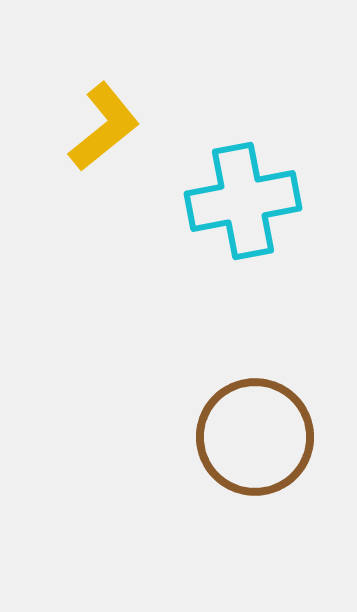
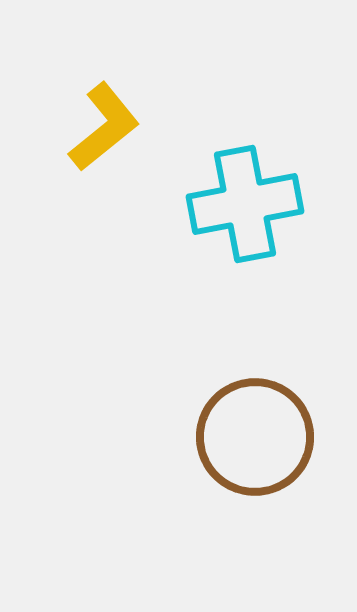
cyan cross: moved 2 px right, 3 px down
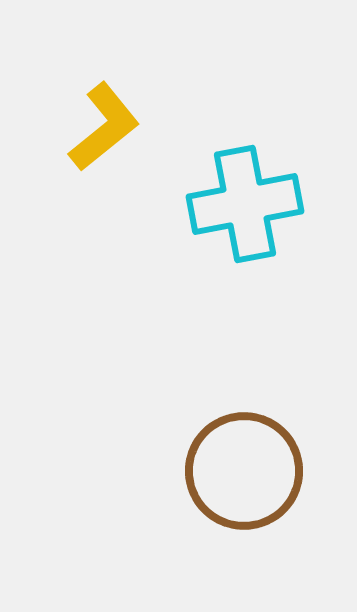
brown circle: moved 11 px left, 34 px down
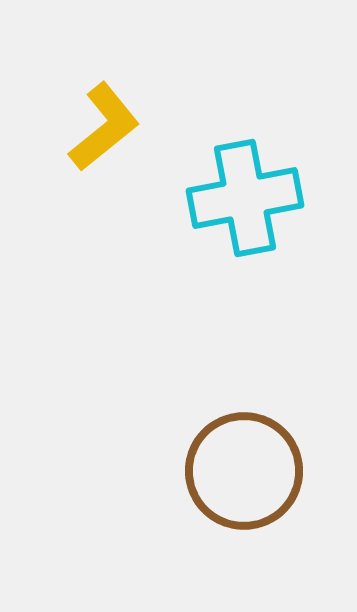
cyan cross: moved 6 px up
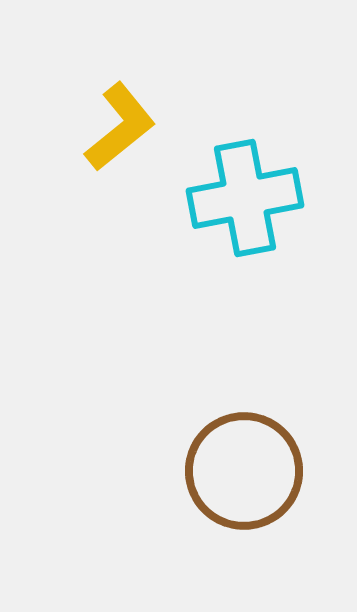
yellow L-shape: moved 16 px right
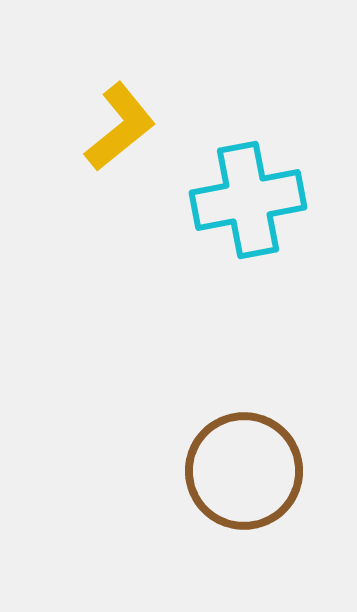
cyan cross: moved 3 px right, 2 px down
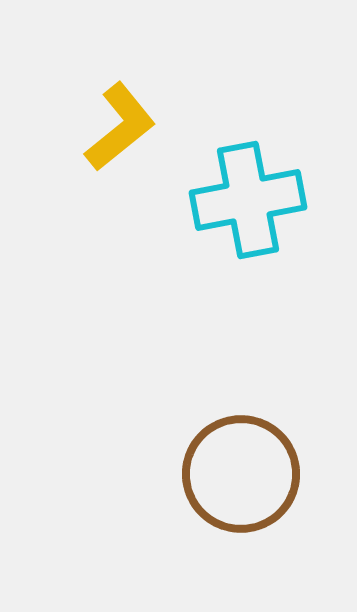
brown circle: moved 3 px left, 3 px down
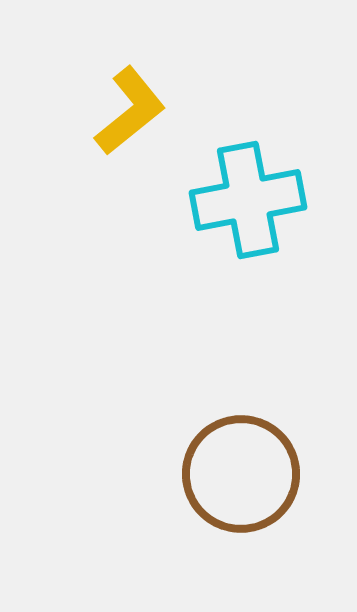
yellow L-shape: moved 10 px right, 16 px up
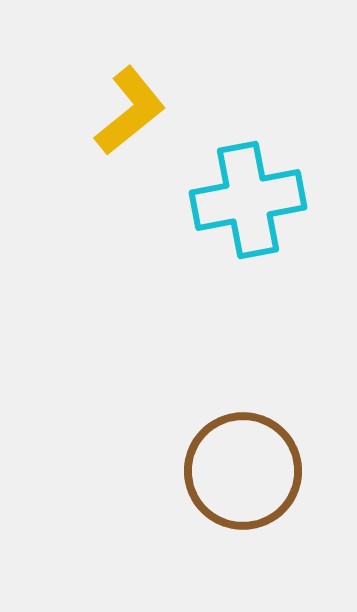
brown circle: moved 2 px right, 3 px up
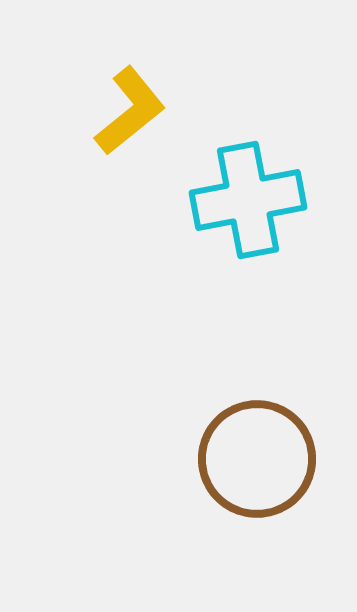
brown circle: moved 14 px right, 12 px up
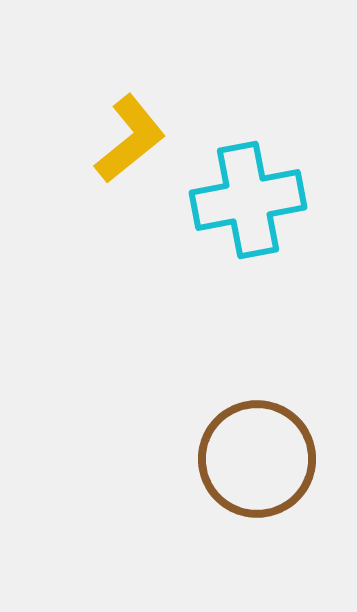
yellow L-shape: moved 28 px down
